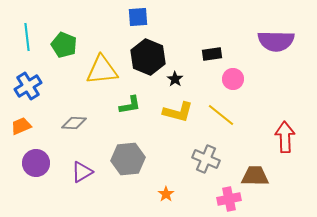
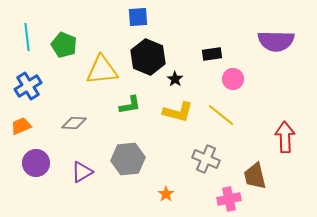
brown trapezoid: rotated 104 degrees counterclockwise
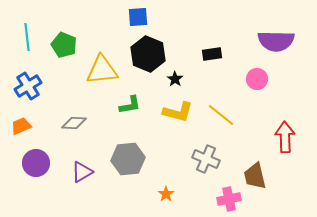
black hexagon: moved 3 px up
pink circle: moved 24 px right
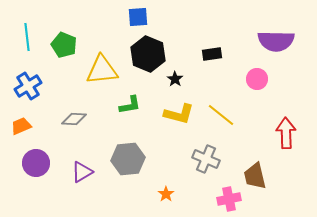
yellow L-shape: moved 1 px right, 2 px down
gray diamond: moved 4 px up
red arrow: moved 1 px right, 4 px up
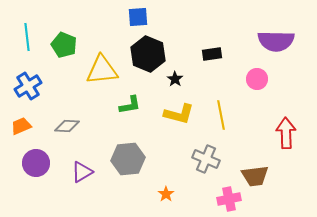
yellow line: rotated 40 degrees clockwise
gray diamond: moved 7 px left, 7 px down
brown trapezoid: rotated 84 degrees counterclockwise
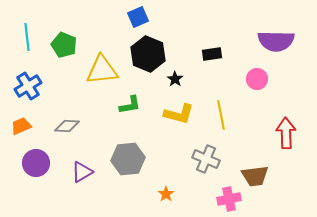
blue square: rotated 20 degrees counterclockwise
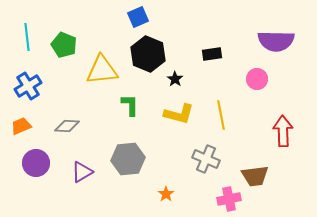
green L-shape: rotated 80 degrees counterclockwise
red arrow: moved 3 px left, 2 px up
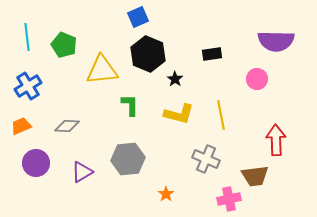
red arrow: moved 7 px left, 9 px down
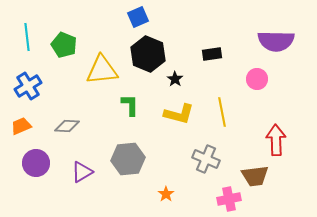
yellow line: moved 1 px right, 3 px up
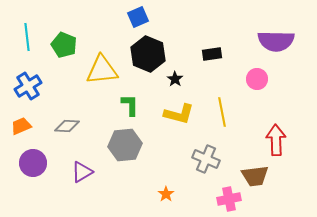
gray hexagon: moved 3 px left, 14 px up
purple circle: moved 3 px left
